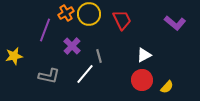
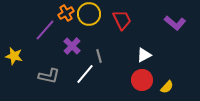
purple line: rotated 20 degrees clockwise
yellow star: rotated 24 degrees clockwise
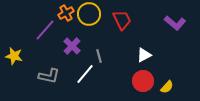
red circle: moved 1 px right, 1 px down
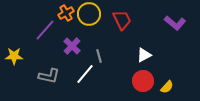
yellow star: rotated 12 degrees counterclockwise
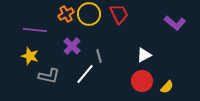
orange cross: moved 1 px down
red trapezoid: moved 3 px left, 6 px up
purple line: moved 10 px left; rotated 55 degrees clockwise
yellow star: moved 16 px right; rotated 18 degrees clockwise
red circle: moved 1 px left
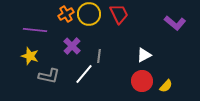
gray line: rotated 24 degrees clockwise
white line: moved 1 px left
yellow semicircle: moved 1 px left, 1 px up
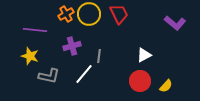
purple cross: rotated 30 degrees clockwise
red circle: moved 2 px left
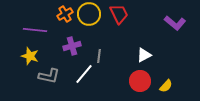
orange cross: moved 1 px left
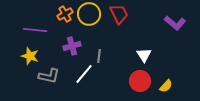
white triangle: rotated 35 degrees counterclockwise
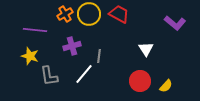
red trapezoid: rotated 35 degrees counterclockwise
white triangle: moved 2 px right, 6 px up
gray L-shape: rotated 70 degrees clockwise
